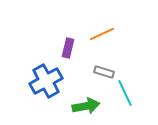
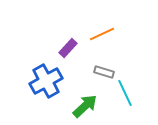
purple rectangle: rotated 30 degrees clockwise
green arrow: moved 1 px left; rotated 32 degrees counterclockwise
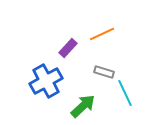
green arrow: moved 2 px left
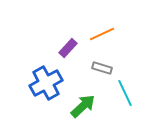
gray rectangle: moved 2 px left, 4 px up
blue cross: moved 2 px down
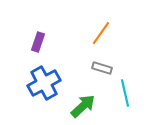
orange line: moved 1 px left, 1 px up; rotated 30 degrees counterclockwise
purple rectangle: moved 30 px left, 6 px up; rotated 24 degrees counterclockwise
blue cross: moved 2 px left
cyan line: rotated 12 degrees clockwise
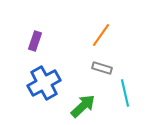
orange line: moved 2 px down
purple rectangle: moved 3 px left, 1 px up
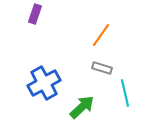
purple rectangle: moved 27 px up
green arrow: moved 1 px left, 1 px down
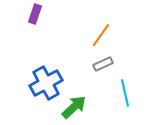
gray rectangle: moved 1 px right, 4 px up; rotated 42 degrees counterclockwise
blue cross: moved 2 px right
green arrow: moved 8 px left
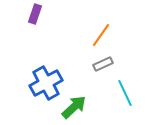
cyan line: rotated 12 degrees counterclockwise
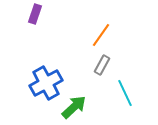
gray rectangle: moved 1 px left, 1 px down; rotated 36 degrees counterclockwise
